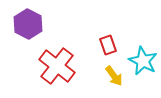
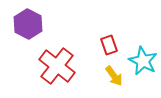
red rectangle: moved 1 px right
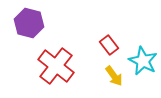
purple hexagon: moved 1 px right, 1 px up; rotated 12 degrees counterclockwise
red rectangle: rotated 18 degrees counterclockwise
red cross: moved 1 px left
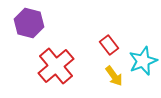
cyan star: rotated 24 degrees clockwise
red cross: rotated 12 degrees clockwise
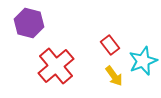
red rectangle: moved 1 px right
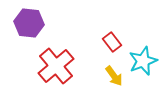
purple hexagon: rotated 8 degrees counterclockwise
red rectangle: moved 2 px right, 3 px up
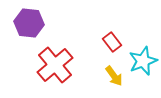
red cross: moved 1 px left, 1 px up
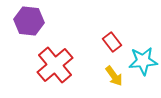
purple hexagon: moved 2 px up
cyan star: rotated 16 degrees clockwise
